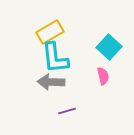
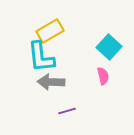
yellow rectangle: moved 1 px up
cyan L-shape: moved 14 px left, 1 px up
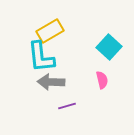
pink semicircle: moved 1 px left, 4 px down
purple line: moved 5 px up
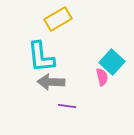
yellow rectangle: moved 8 px right, 12 px up
cyan square: moved 3 px right, 15 px down
pink semicircle: moved 3 px up
purple line: rotated 24 degrees clockwise
